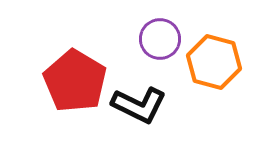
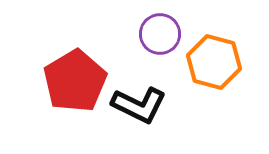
purple circle: moved 5 px up
red pentagon: rotated 10 degrees clockwise
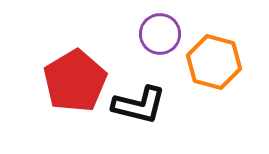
black L-shape: rotated 12 degrees counterclockwise
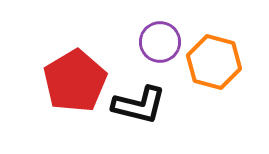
purple circle: moved 8 px down
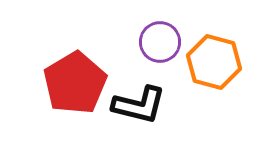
red pentagon: moved 2 px down
